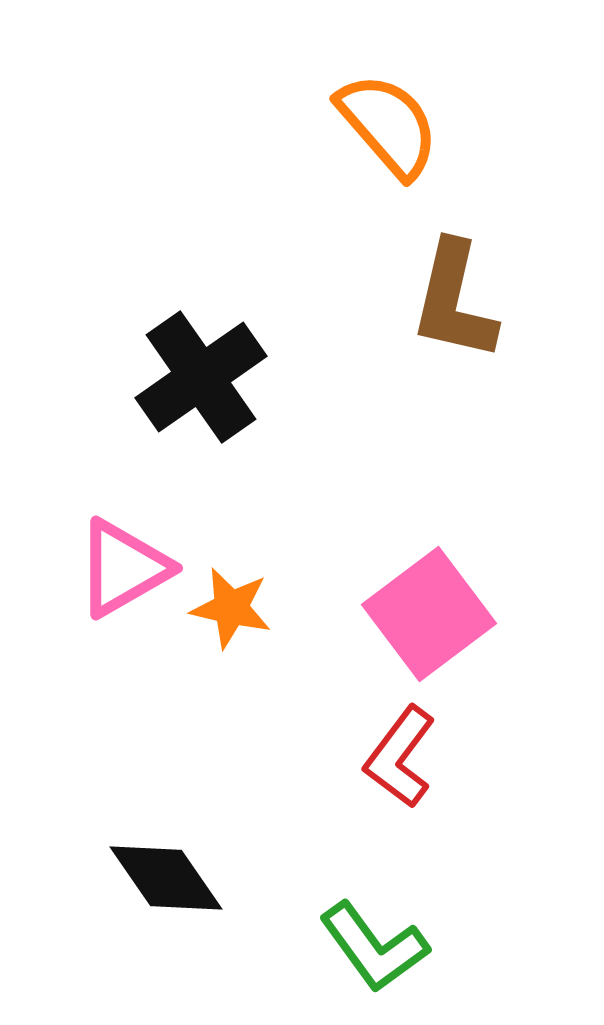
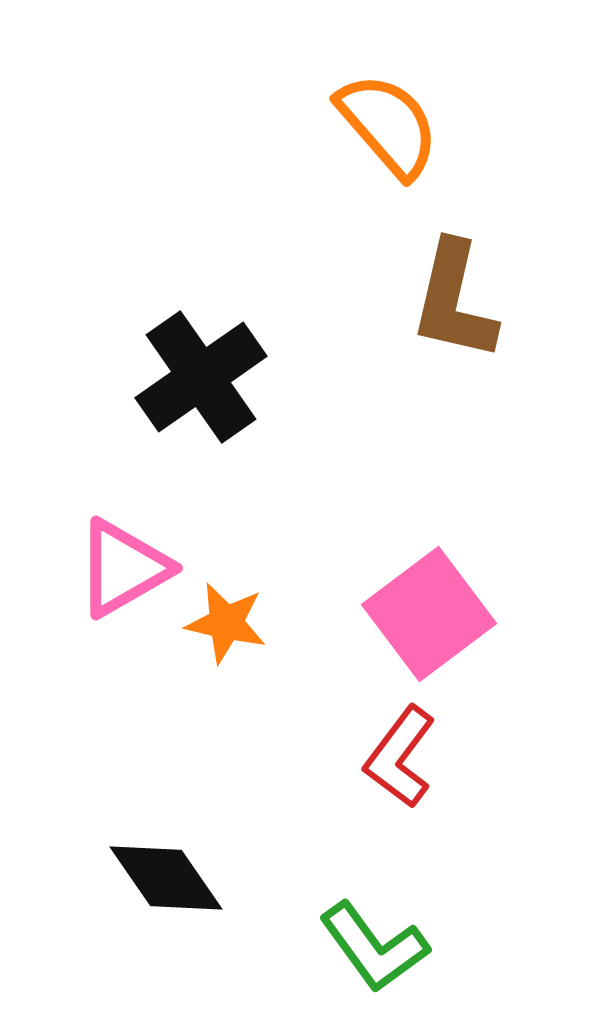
orange star: moved 5 px left, 15 px down
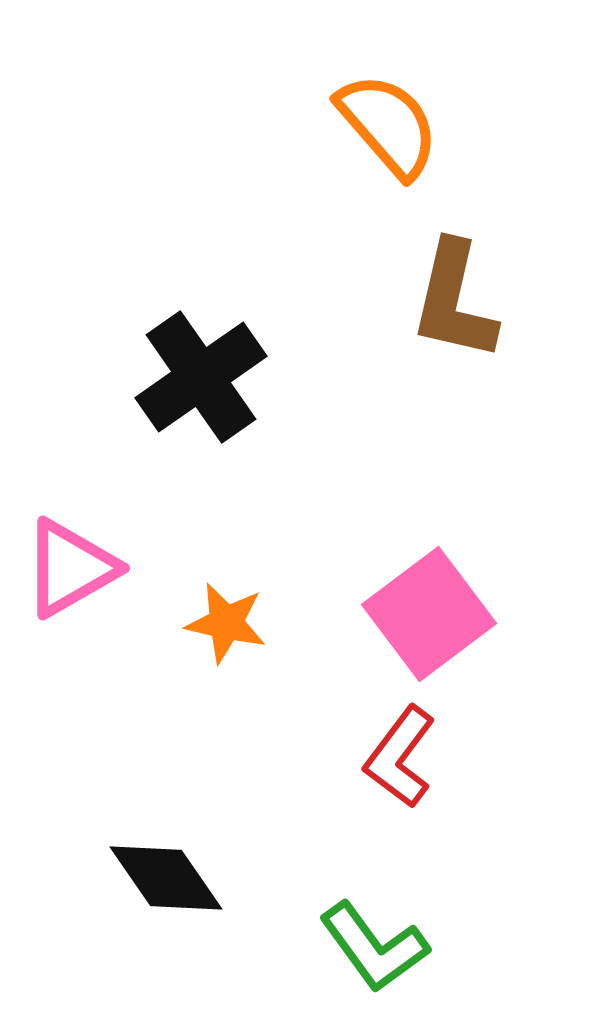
pink triangle: moved 53 px left
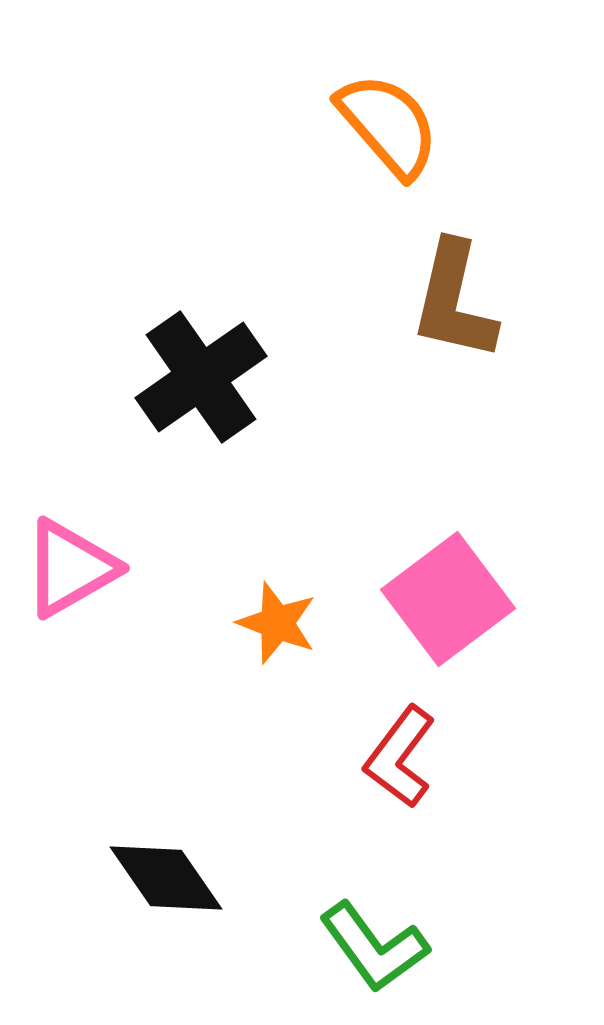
pink square: moved 19 px right, 15 px up
orange star: moved 51 px right; rotated 8 degrees clockwise
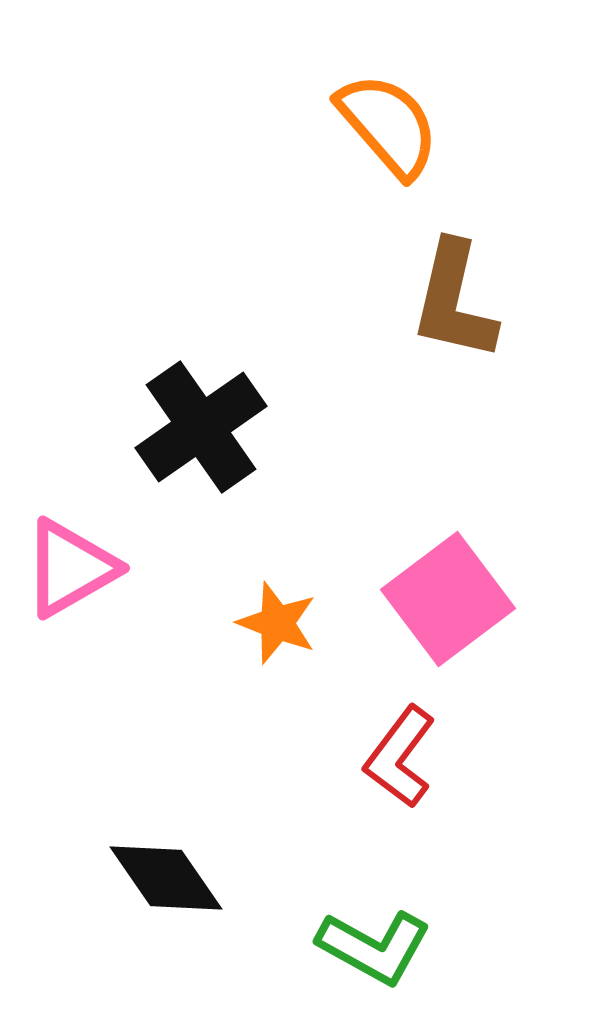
black cross: moved 50 px down
green L-shape: rotated 25 degrees counterclockwise
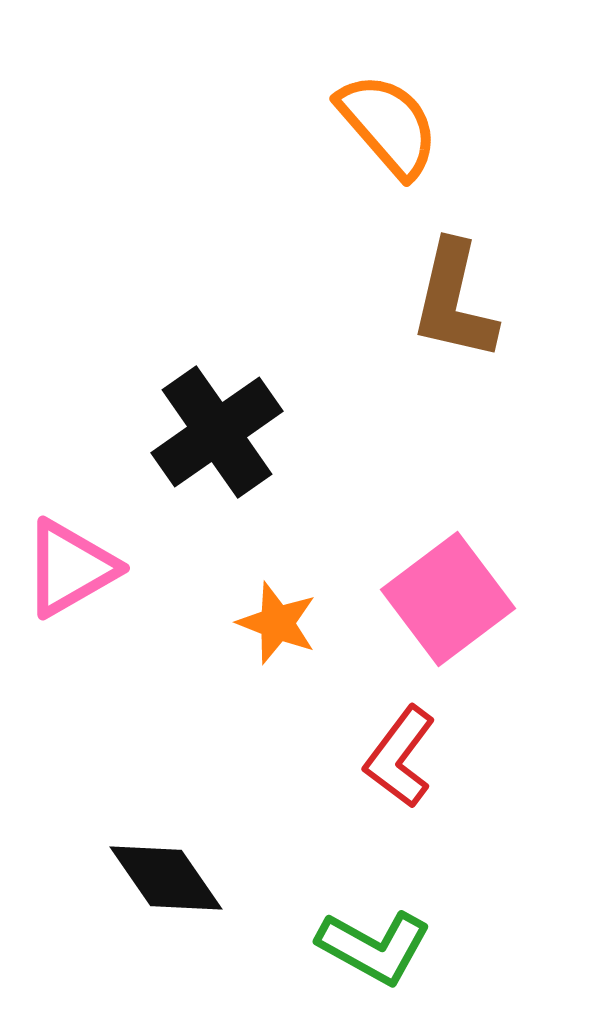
black cross: moved 16 px right, 5 px down
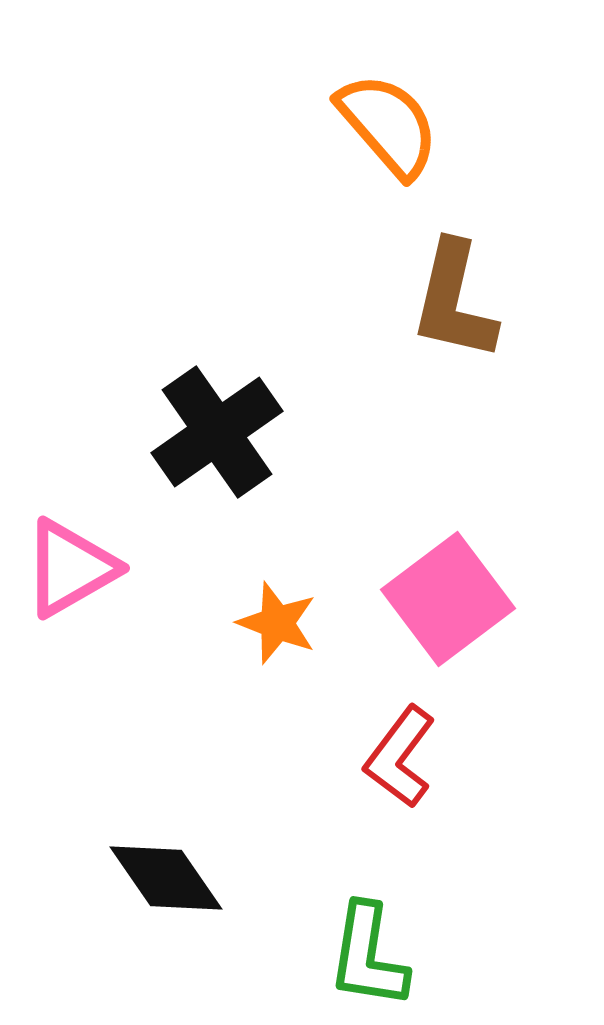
green L-shape: moved 6 px left, 9 px down; rotated 70 degrees clockwise
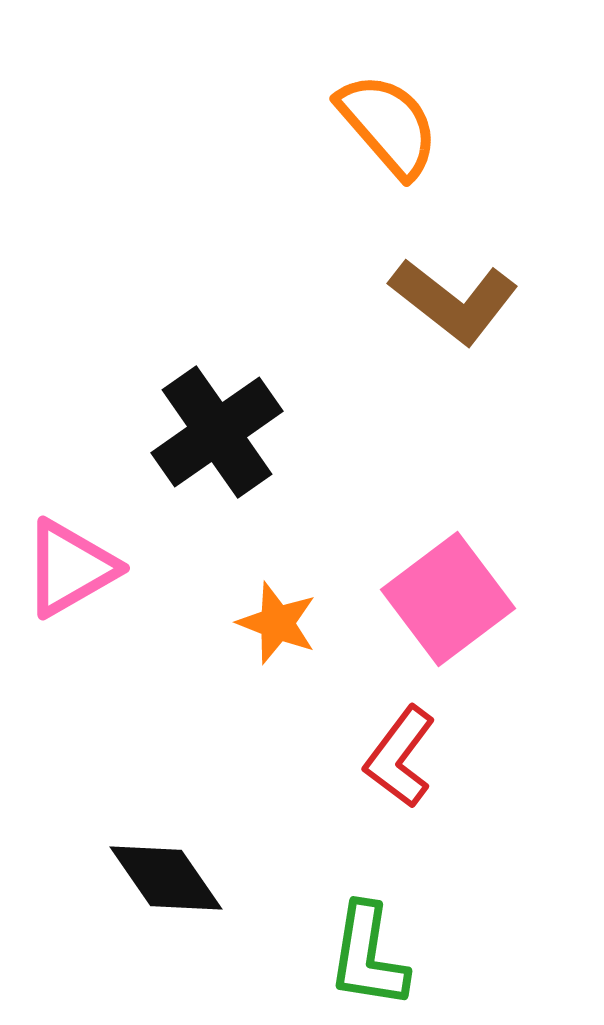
brown L-shape: rotated 65 degrees counterclockwise
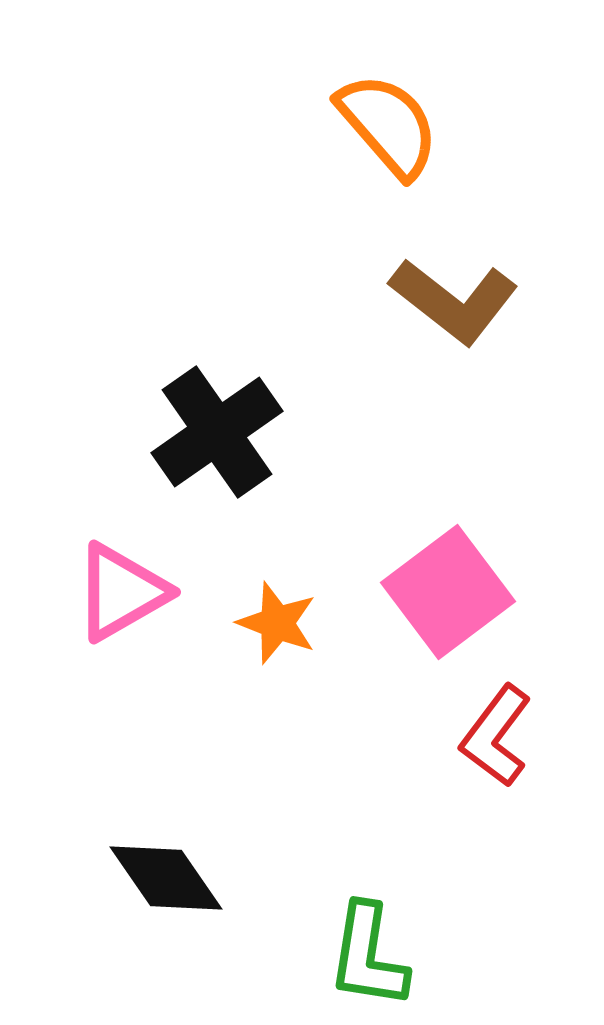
pink triangle: moved 51 px right, 24 px down
pink square: moved 7 px up
red L-shape: moved 96 px right, 21 px up
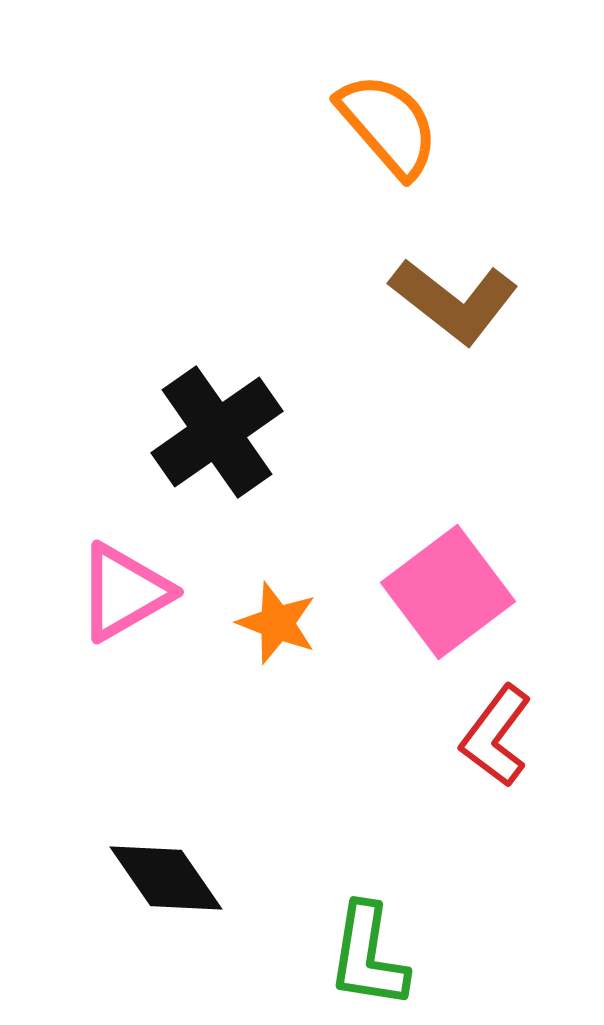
pink triangle: moved 3 px right
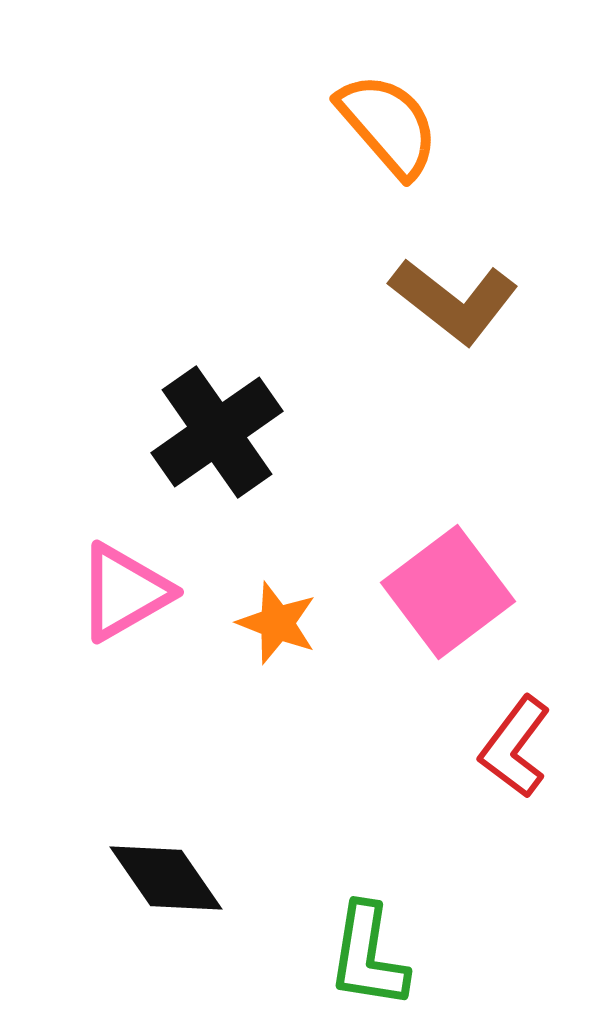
red L-shape: moved 19 px right, 11 px down
